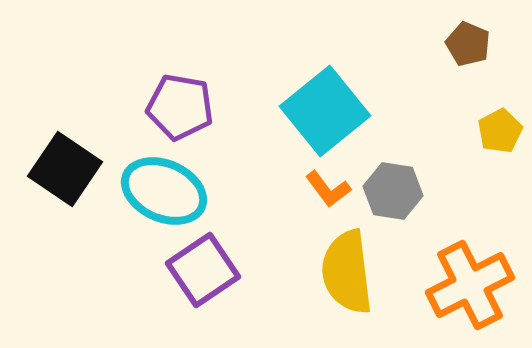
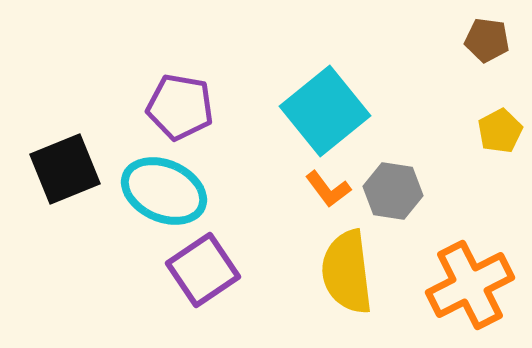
brown pentagon: moved 19 px right, 4 px up; rotated 15 degrees counterclockwise
black square: rotated 34 degrees clockwise
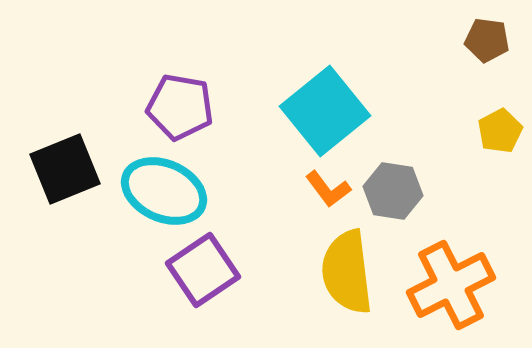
orange cross: moved 19 px left
